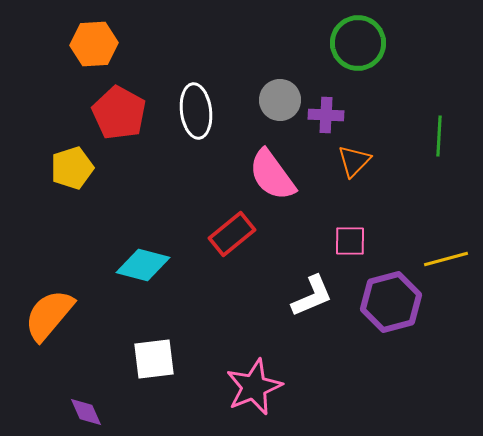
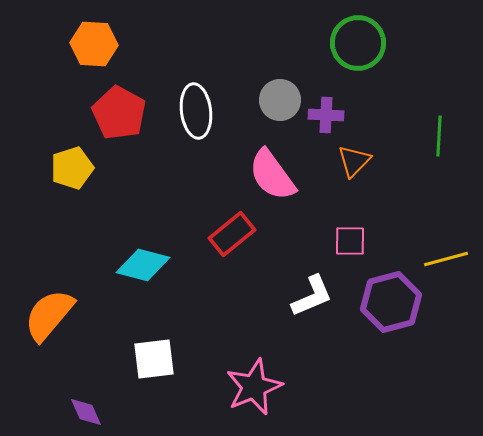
orange hexagon: rotated 6 degrees clockwise
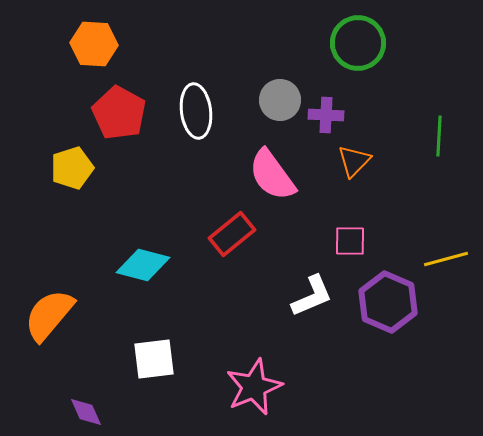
purple hexagon: moved 3 px left; rotated 22 degrees counterclockwise
